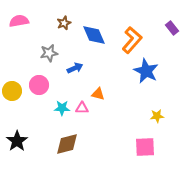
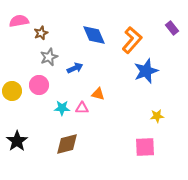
brown star: moved 23 px left, 10 px down
gray star: moved 4 px down; rotated 12 degrees counterclockwise
blue star: rotated 25 degrees clockwise
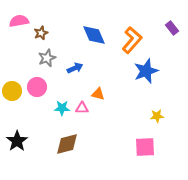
gray star: moved 2 px left, 1 px down
pink circle: moved 2 px left, 2 px down
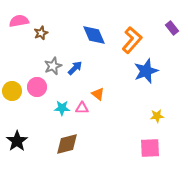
gray star: moved 6 px right, 8 px down
blue arrow: rotated 21 degrees counterclockwise
orange triangle: rotated 24 degrees clockwise
pink square: moved 5 px right, 1 px down
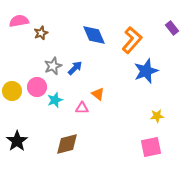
cyan star: moved 7 px left, 8 px up; rotated 21 degrees counterclockwise
pink square: moved 1 px right, 1 px up; rotated 10 degrees counterclockwise
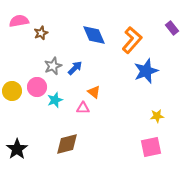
orange triangle: moved 4 px left, 2 px up
pink triangle: moved 1 px right
black star: moved 8 px down
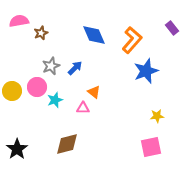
gray star: moved 2 px left
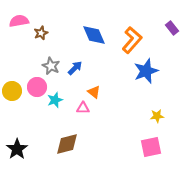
gray star: rotated 24 degrees counterclockwise
